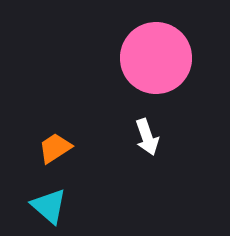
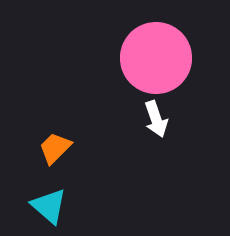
white arrow: moved 9 px right, 18 px up
orange trapezoid: rotated 12 degrees counterclockwise
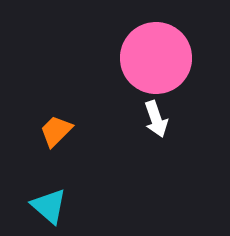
orange trapezoid: moved 1 px right, 17 px up
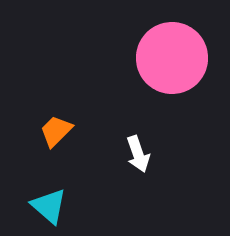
pink circle: moved 16 px right
white arrow: moved 18 px left, 35 px down
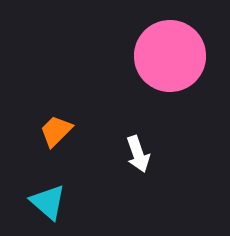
pink circle: moved 2 px left, 2 px up
cyan triangle: moved 1 px left, 4 px up
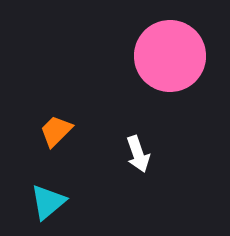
cyan triangle: rotated 39 degrees clockwise
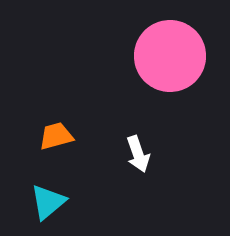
orange trapezoid: moved 5 px down; rotated 30 degrees clockwise
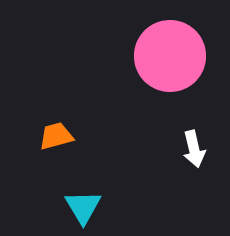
white arrow: moved 56 px right, 5 px up; rotated 6 degrees clockwise
cyan triangle: moved 35 px right, 5 px down; rotated 21 degrees counterclockwise
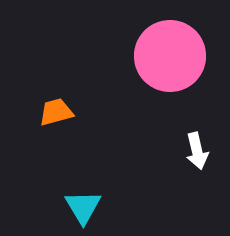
orange trapezoid: moved 24 px up
white arrow: moved 3 px right, 2 px down
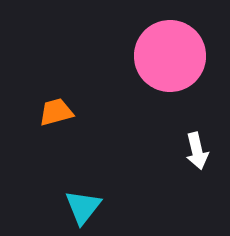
cyan triangle: rotated 9 degrees clockwise
